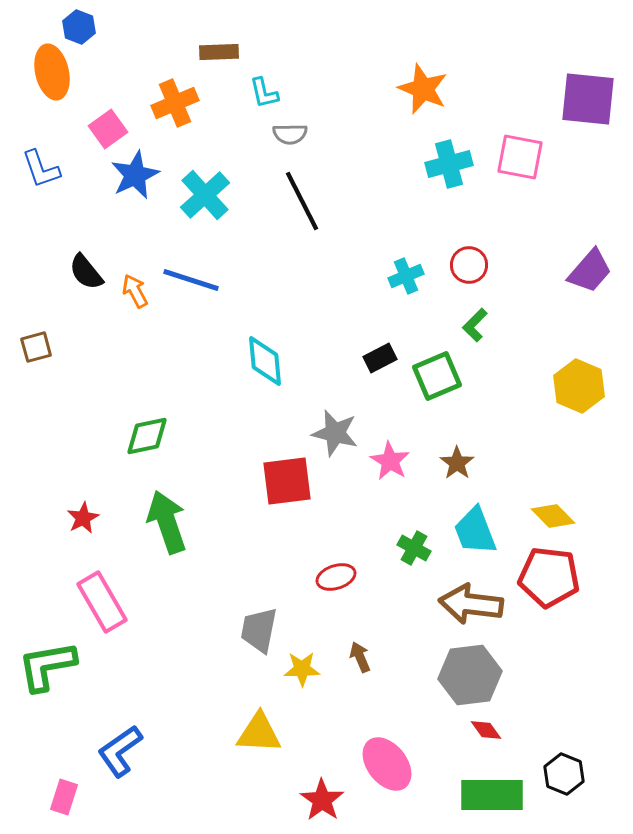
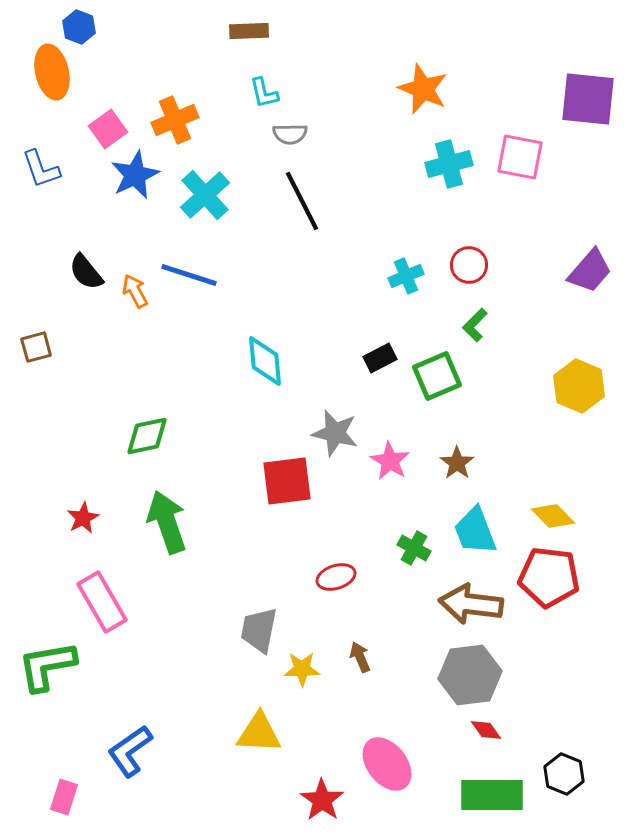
brown rectangle at (219, 52): moved 30 px right, 21 px up
orange cross at (175, 103): moved 17 px down
blue line at (191, 280): moved 2 px left, 5 px up
blue L-shape at (120, 751): moved 10 px right
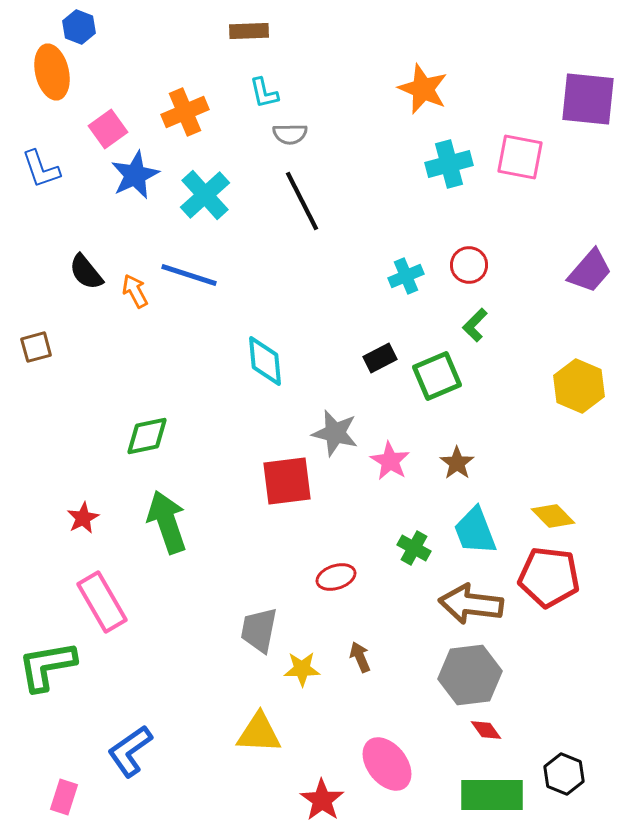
orange cross at (175, 120): moved 10 px right, 8 px up
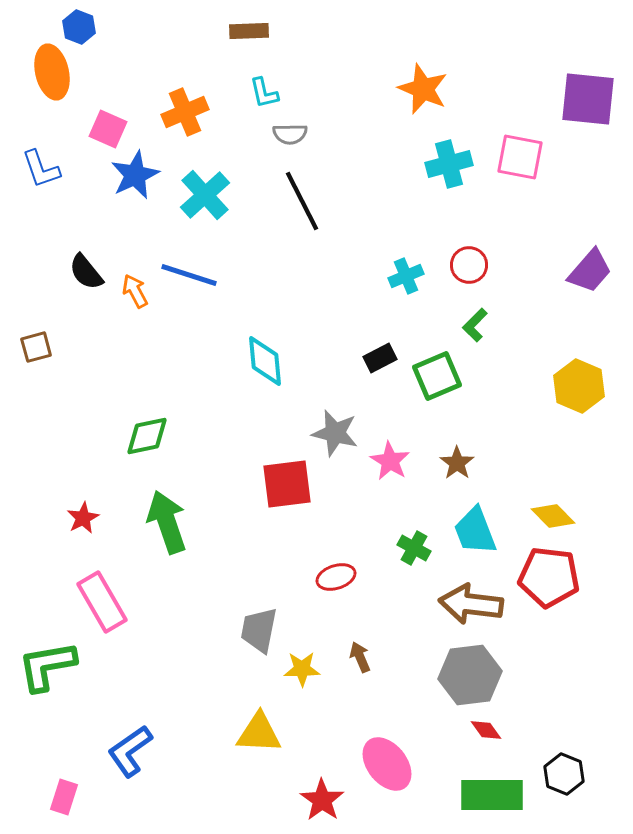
pink square at (108, 129): rotated 30 degrees counterclockwise
red square at (287, 481): moved 3 px down
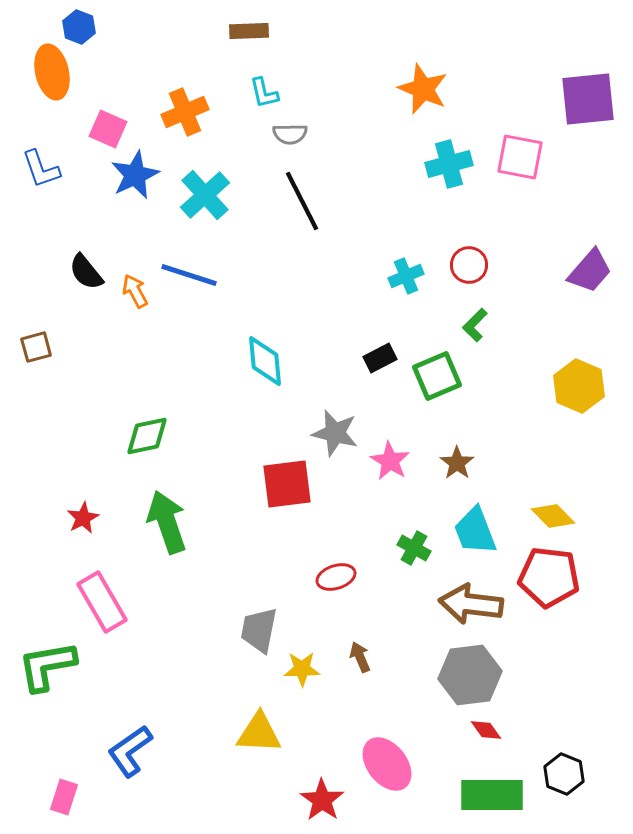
purple square at (588, 99): rotated 12 degrees counterclockwise
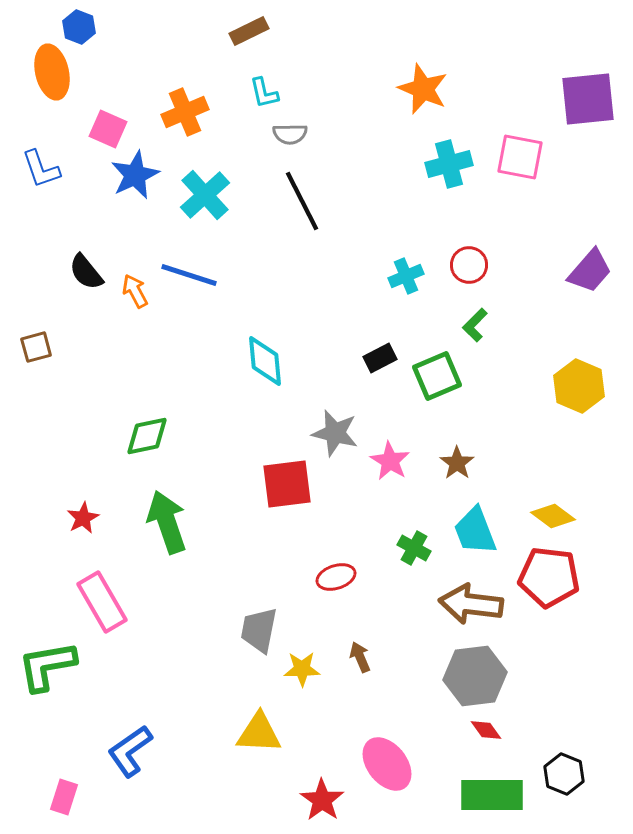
brown rectangle at (249, 31): rotated 24 degrees counterclockwise
yellow diamond at (553, 516): rotated 9 degrees counterclockwise
gray hexagon at (470, 675): moved 5 px right, 1 px down
